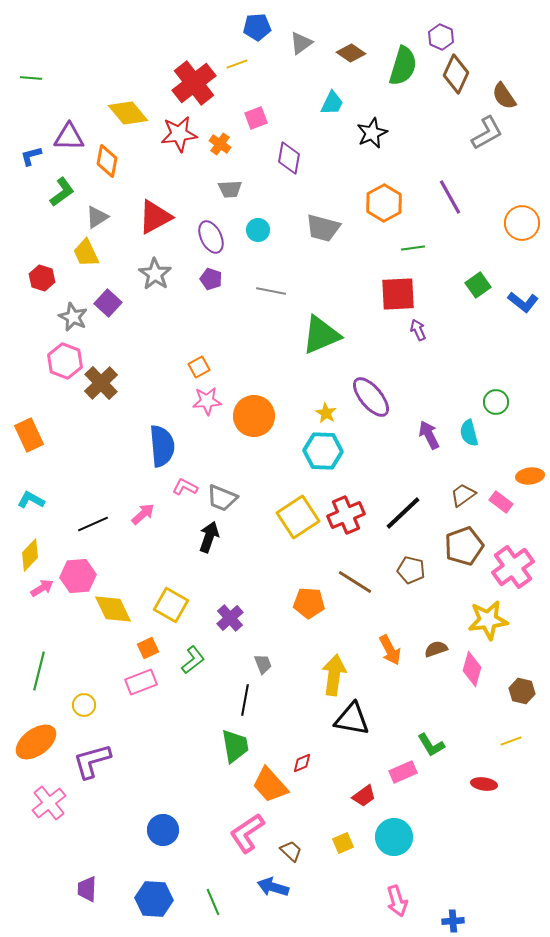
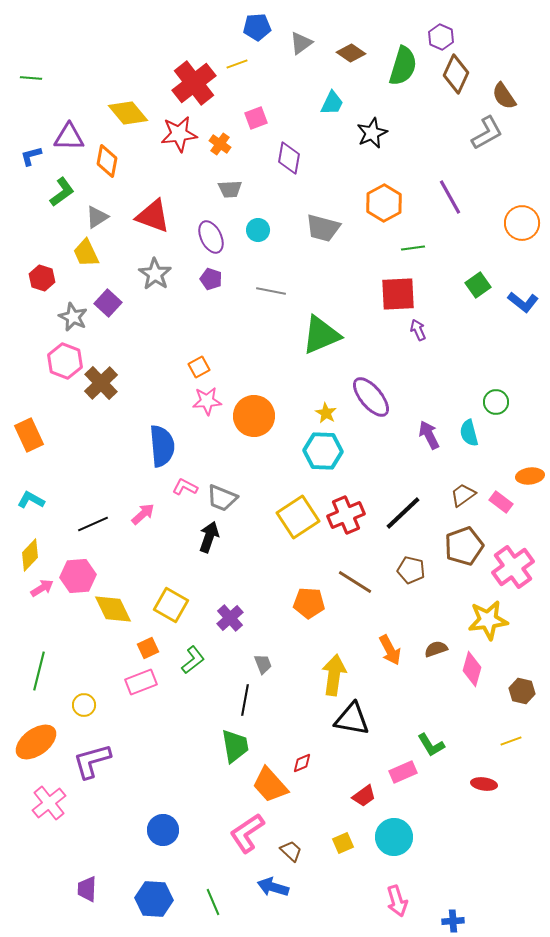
red triangle at (155, 217): moved 2 px left, 1 px up; rotated 48 degrees clockwise
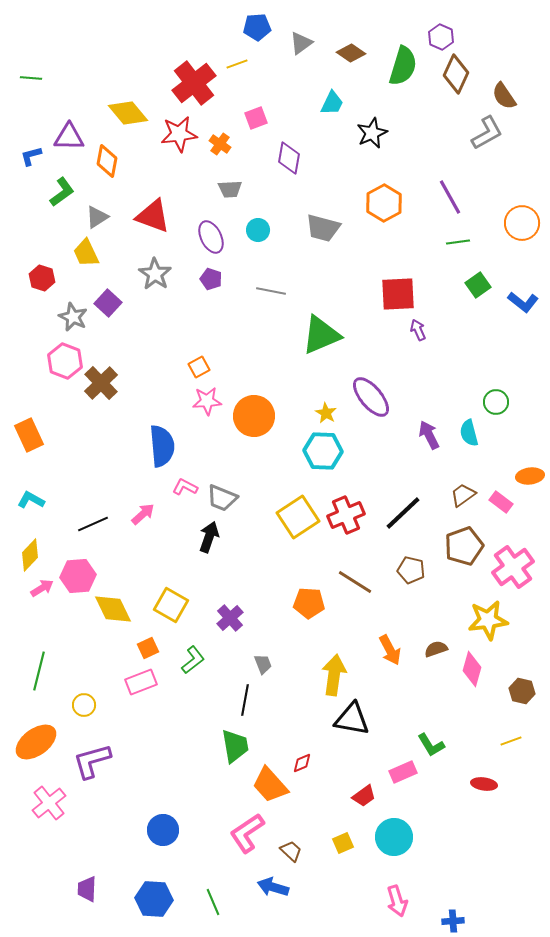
green line at (413, 248): moved 45 px right, 6 px up
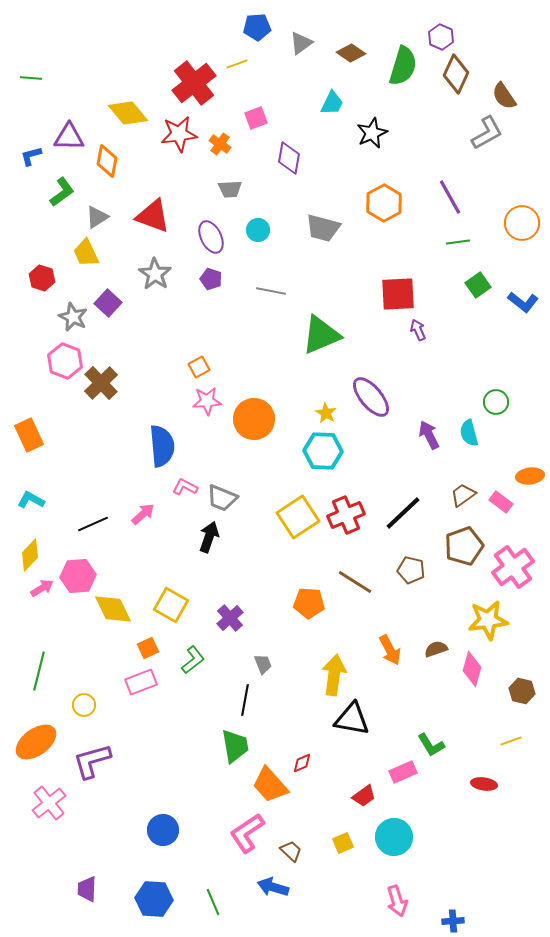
orange circle at (254, 416): moved 3 px down
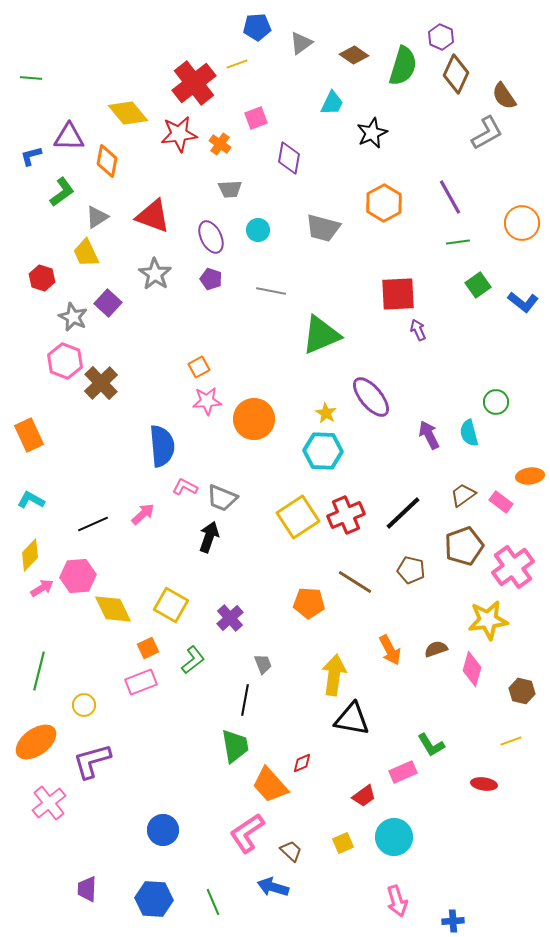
brown diamond at (351, 53): moved 3 px right, 2 px down
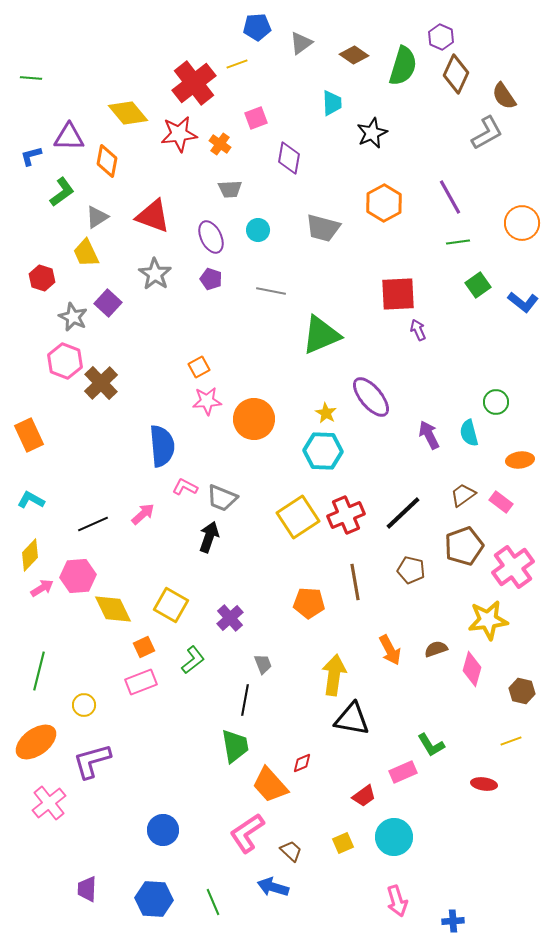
cyan trapezoid at (332, 103): rotated 28 degrees counterclockwise
orange ellipse at (530, 476): moved 10 px left, 16 px up
brown line at (355, 582): rotated 48 degrees clockwise
orange square at (148, 648): moved 4 px left, 1 px up
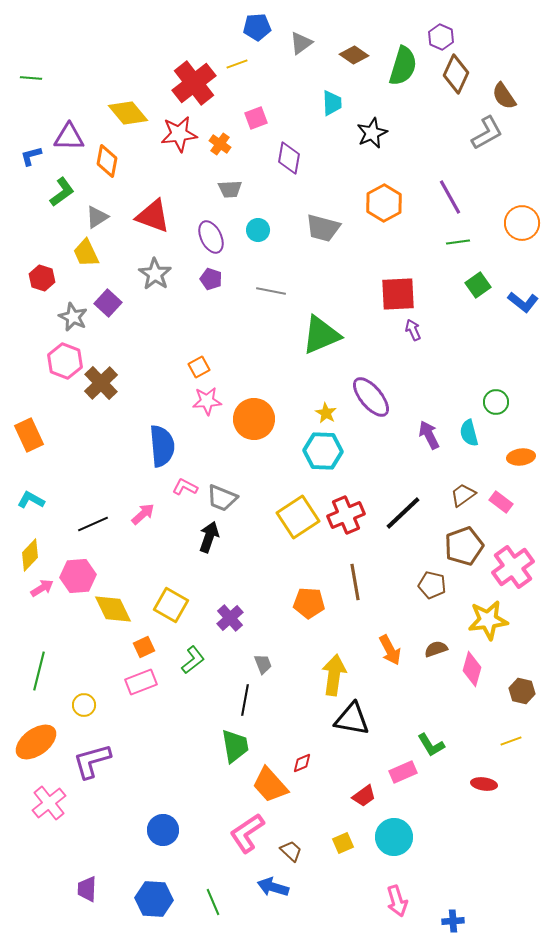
purple arrow at (418, 330): moved 5 px left
orange ellipse at (520, 460): moved 1 px right, 3 px up
brown pentagon at (411, 570): moved 21 px right, 15 px down
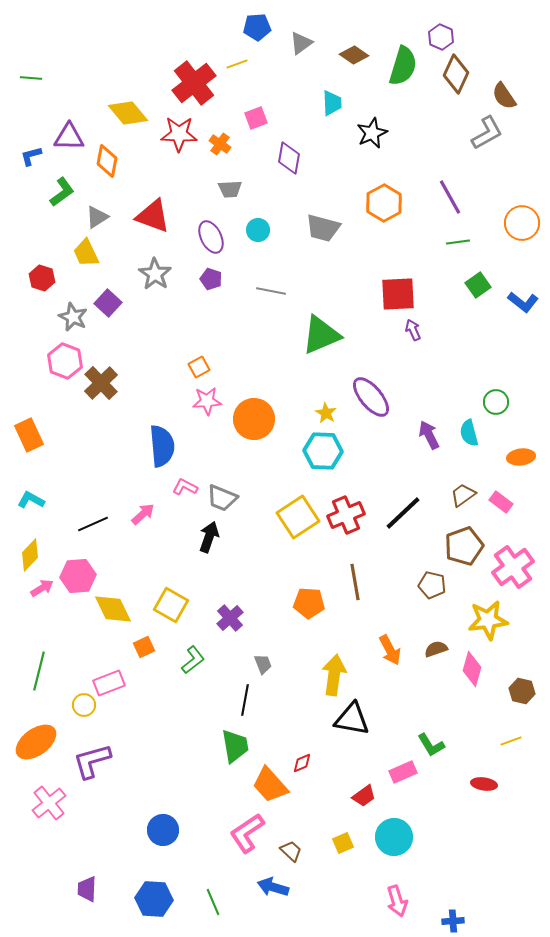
red star at (179, 134): rotated 9 degrees clockwise
pink rectangle at (141, 682): moved 32 px left, 1 px down
